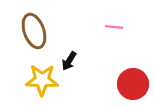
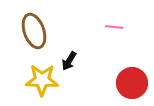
red circle: moved 1 px left, 1 px up
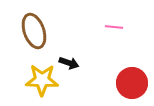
black arrow: moved 2 px down; rotated 102 degrees counterclockwise
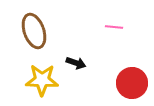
black arrow: moved 7 px right
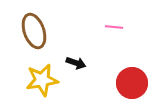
yellow star: rotated 12 degrees counterclockwise
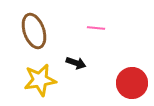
pink line: moved 18 px left, 1 px down
yellow star: moved 2 px left
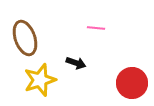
brown ellipse: moved 9 px left, 7 px down
yellow star: rotated 8 degrees counterclockwise
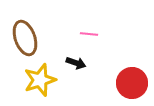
pink line: moved 7 px left, 6 px down
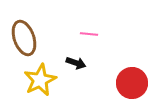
brown ellipse: moved 1 px left
yellow star: rotated 8 degrees counterclockwise
